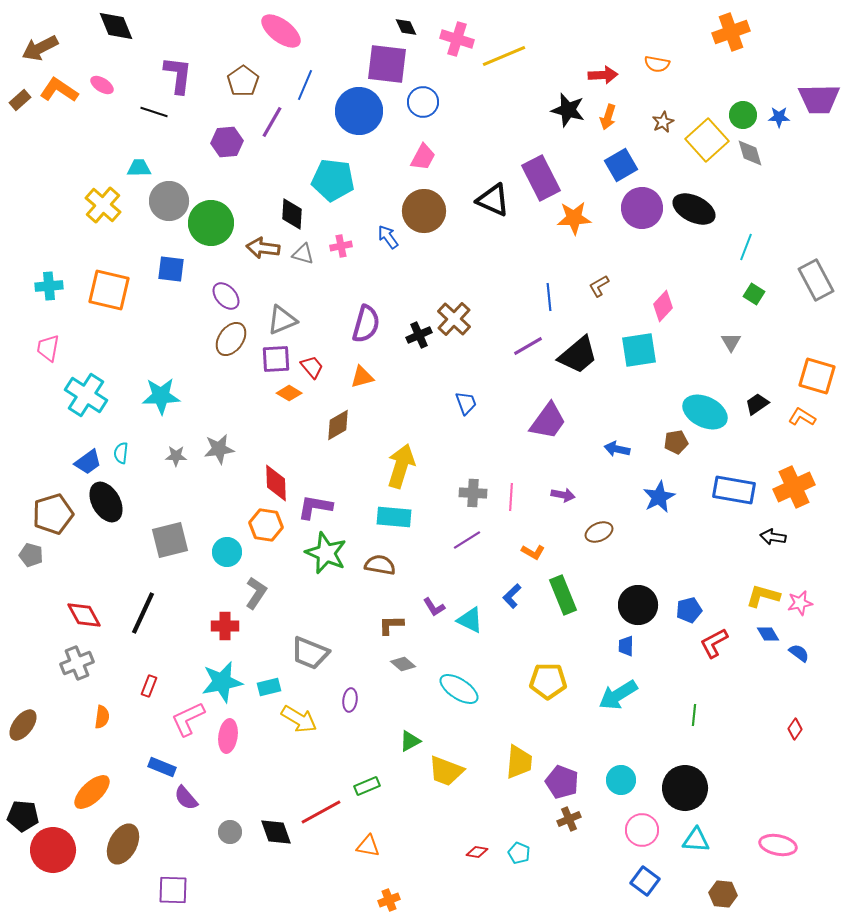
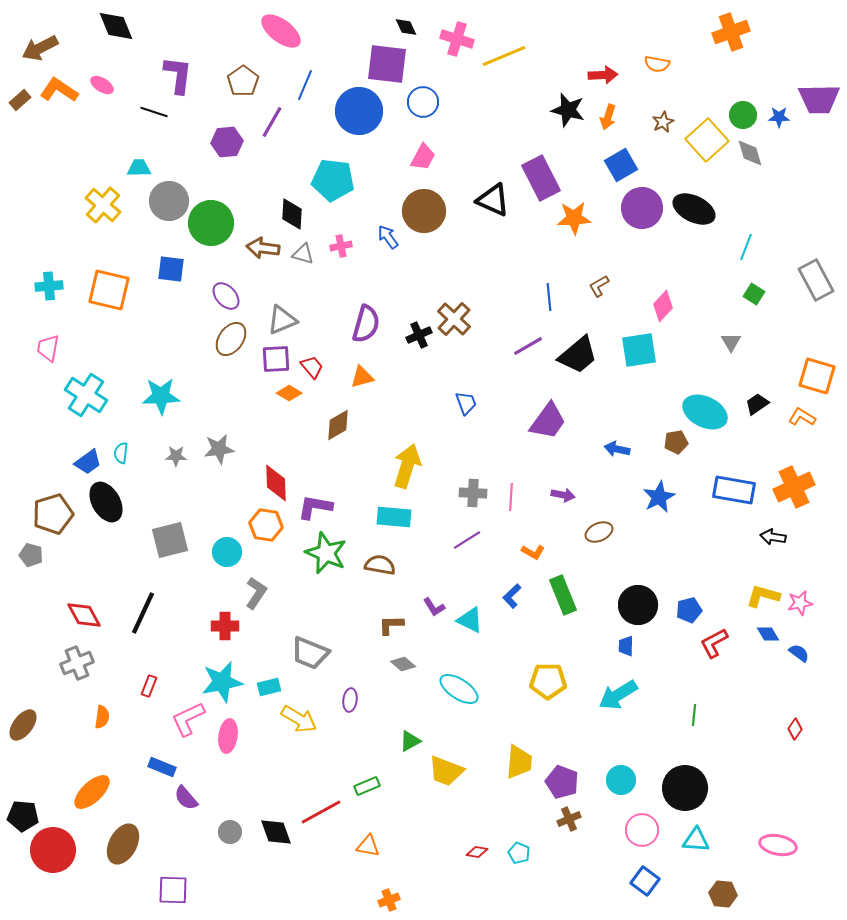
yellow arrow at (401, 466): moved 6 px right
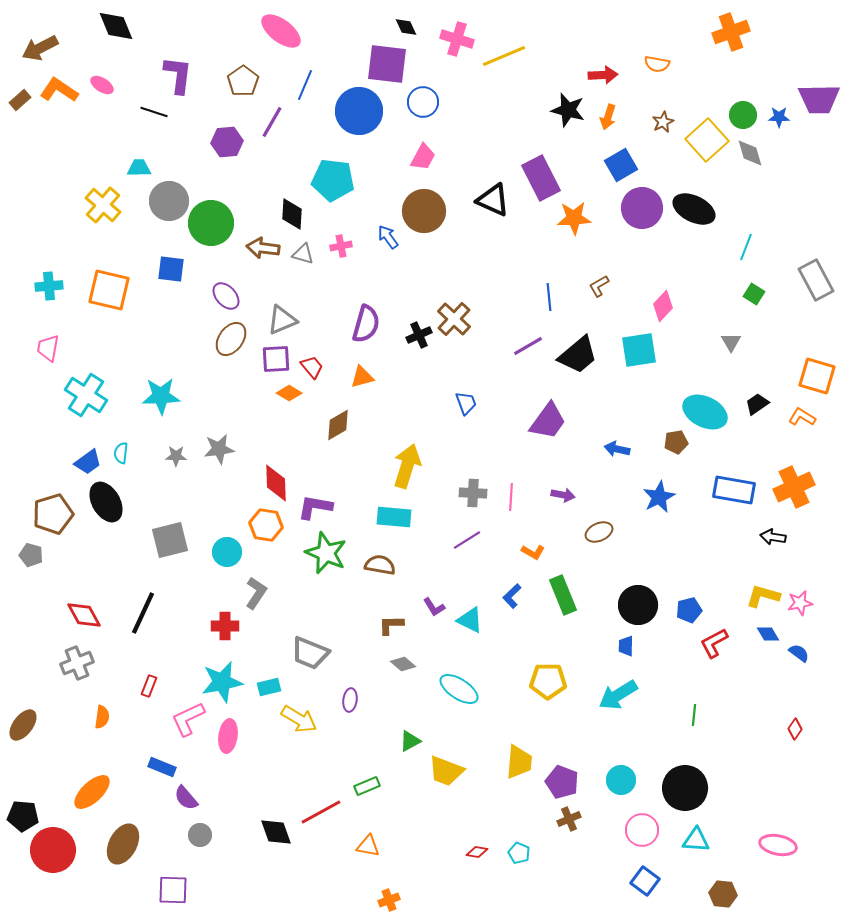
gray circle at (230, 832): moved 30 px left, 3 px down
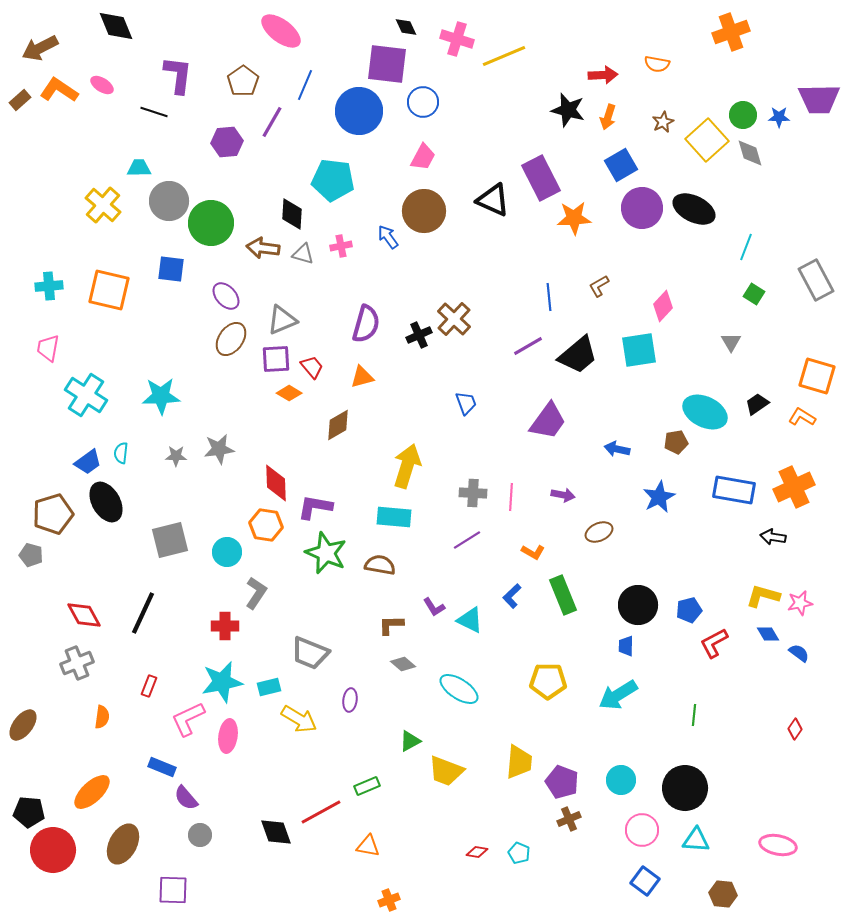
black pentagon at (23, 816): moved 6 px right, 4 px up
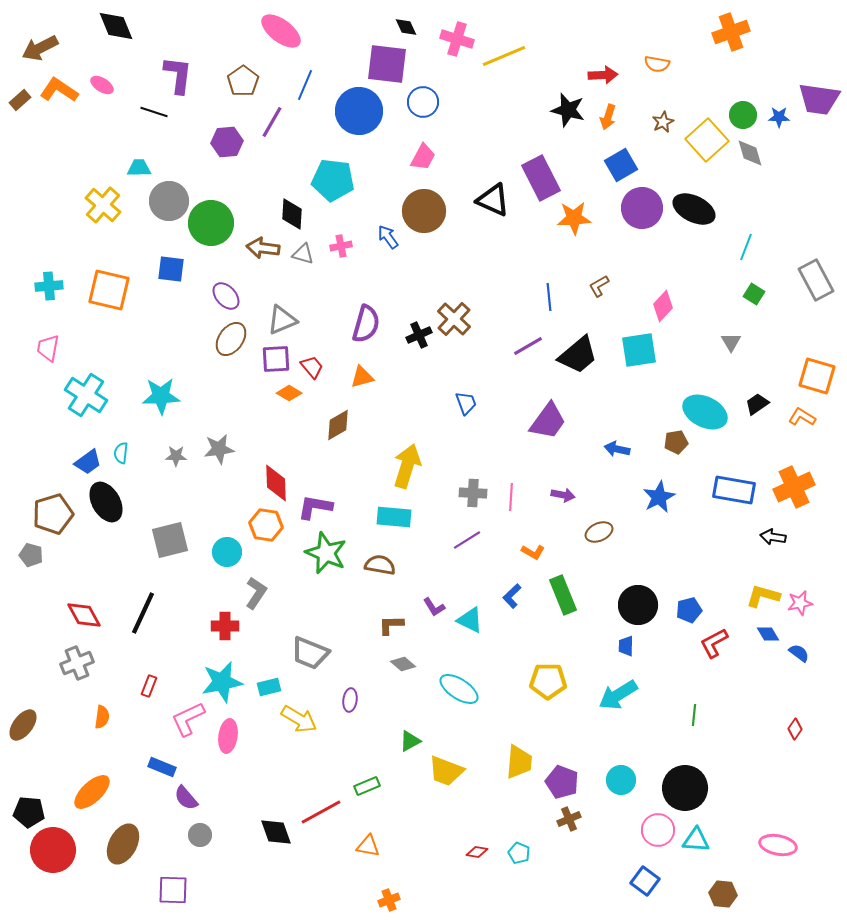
purple trapezoid at (819, 99): rotated 9 degrees clockwise
pink circle at (642, 830): moved 16 px right
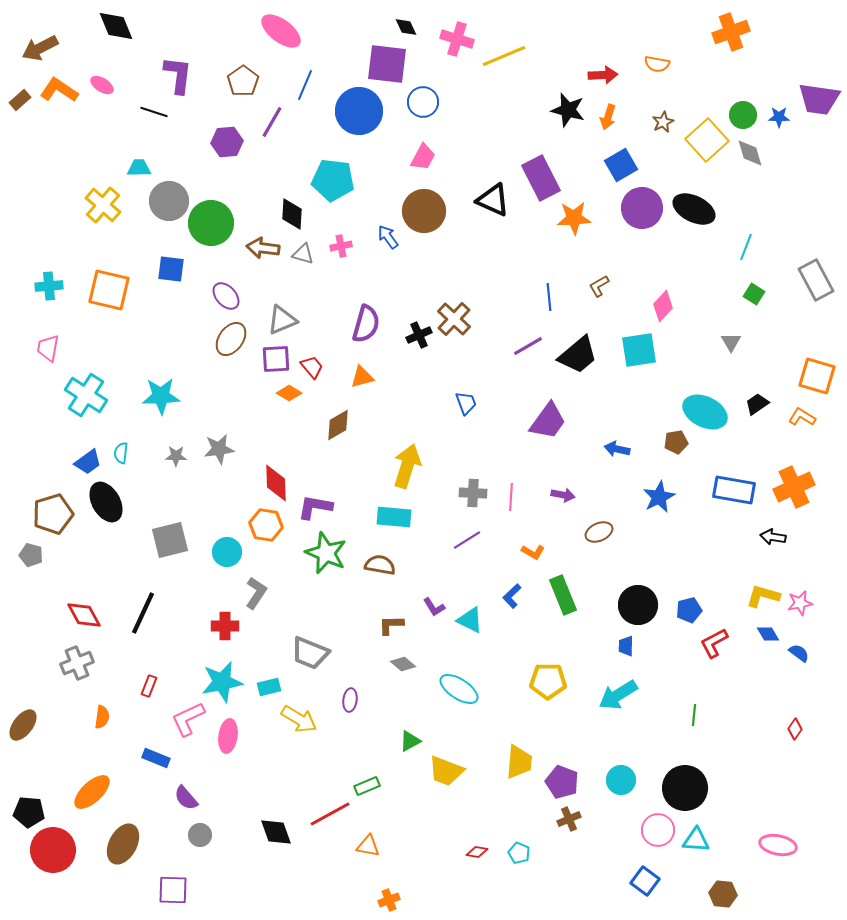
blue rectangle at (162, 767): moved 6 px left, 9 px up
red line at (321, 812): moved 9 px right, 2 px down
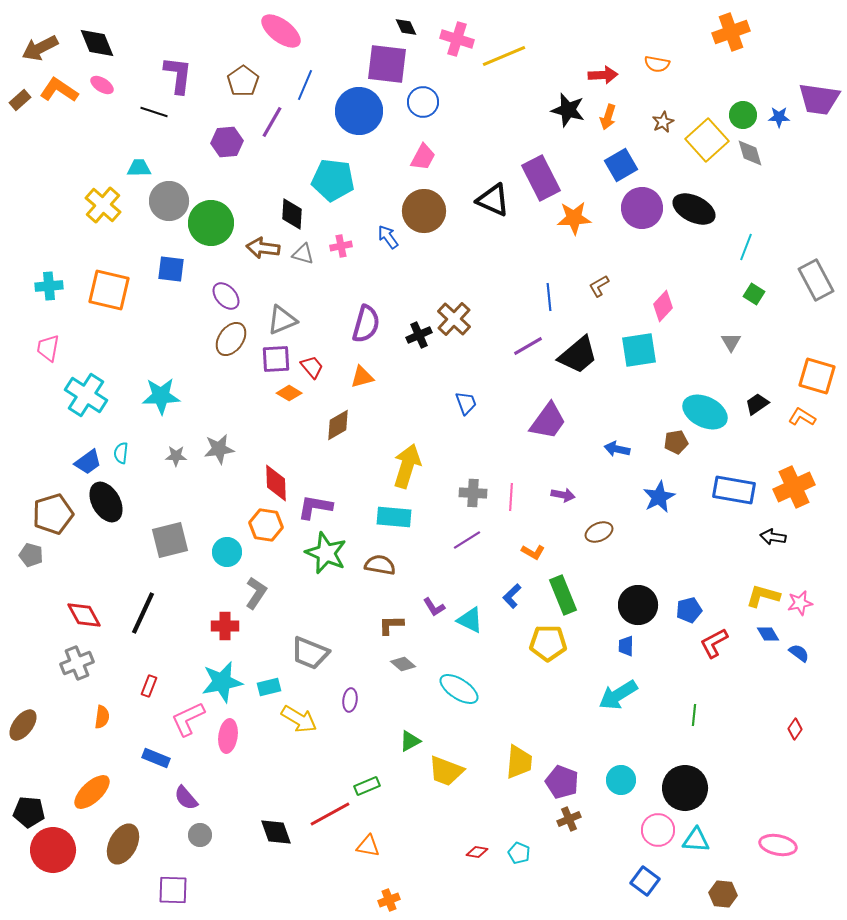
black diamond at (116, 26): moved 19 px left, 17 px down
yellow pentagon at (548, 681): moved 38 px up
